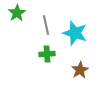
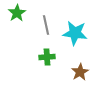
cyan star: rotated 10 degrees counterclockwise
green cross: moved 3 px down
brown star: moved 2 px down
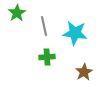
gray line: moved 2 px left, 1 px down
brown star: moved 4 px right
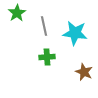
brown star: rotated 18 degrees counterclockwise
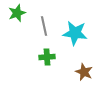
green star: rotated 12 degrees clockwise
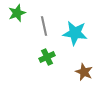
green cross: rotated 21 degrees counterclockwise
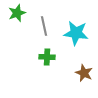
cyan star: moved 1 px right
green cross: rotated 28 degrees clockwise
brown star: moved 1 px down
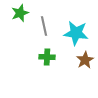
green star: moved 3 px right
brown star: moved 1 px right, 13 px up; rotated 18 degrees clockwise
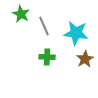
green star: moved 1 px right, 1 px down; rotated 24 degrees counterclockwise
gray line: rotated 12 degrees counterclockwise
brown star: moved 1 px up
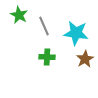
green star: moved 2 px left, 1 px down
